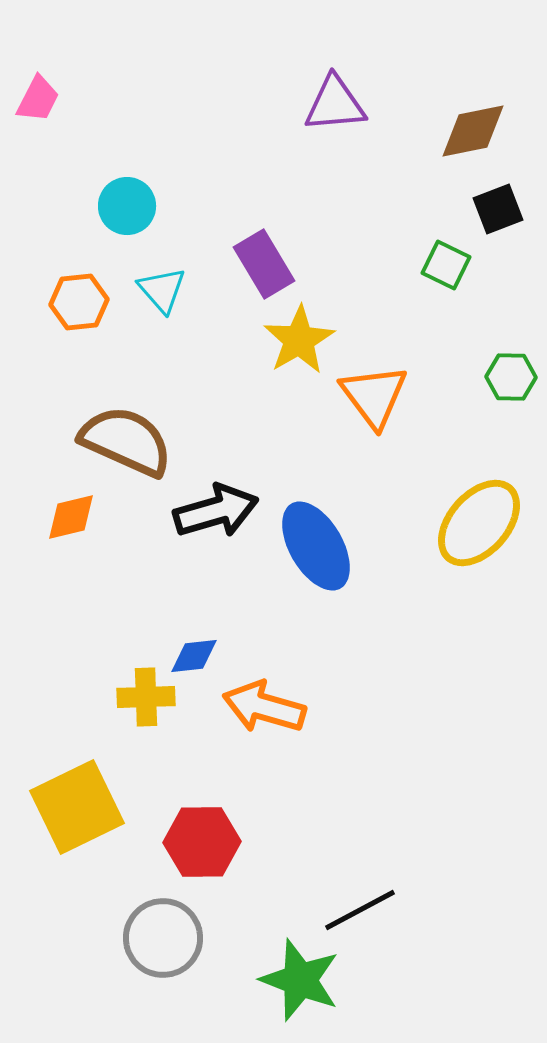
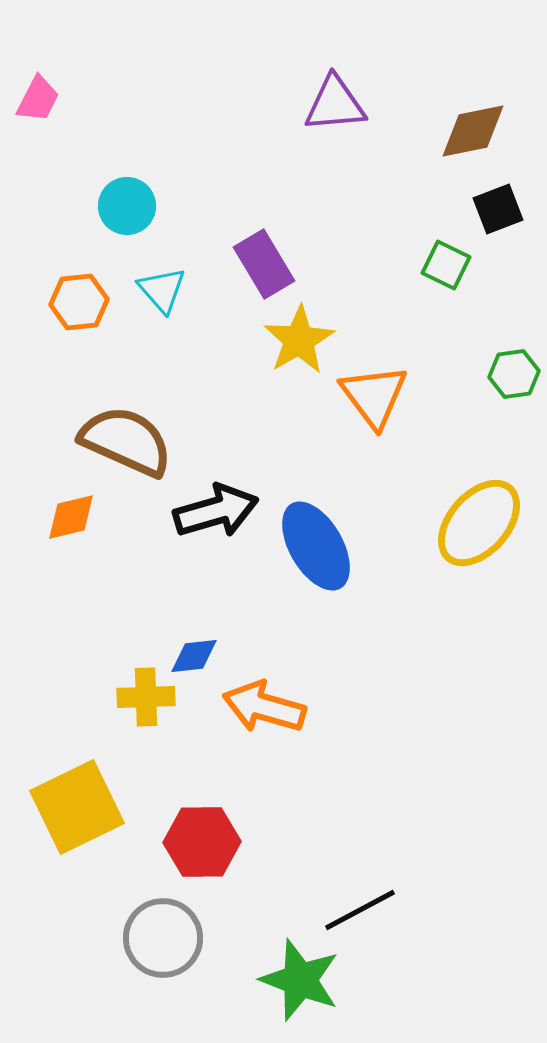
green hexagon: moved 3 px right, 3 px up; rotated 9 degrees counterclockwise
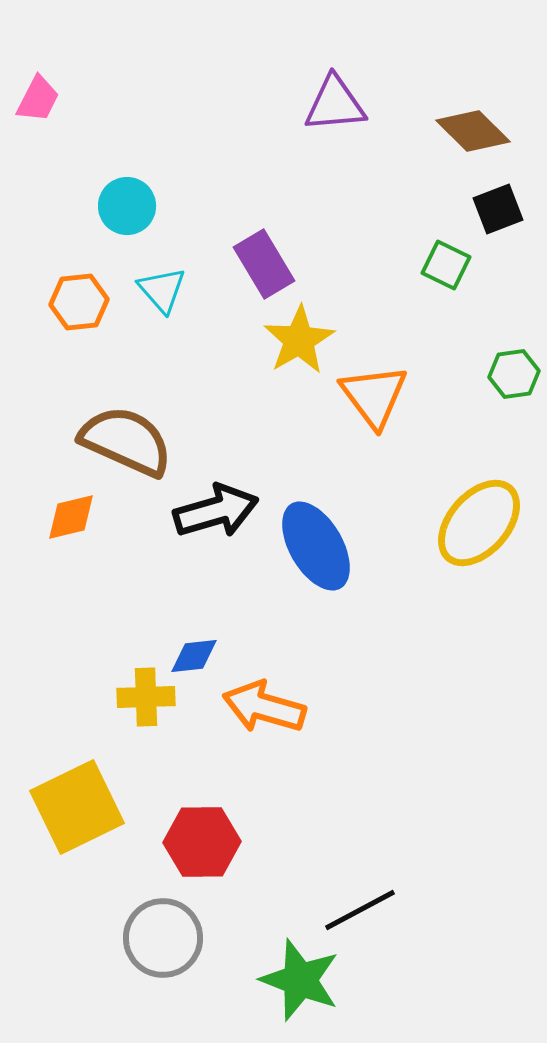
brown diamond: rotated 56 degrees clockwise
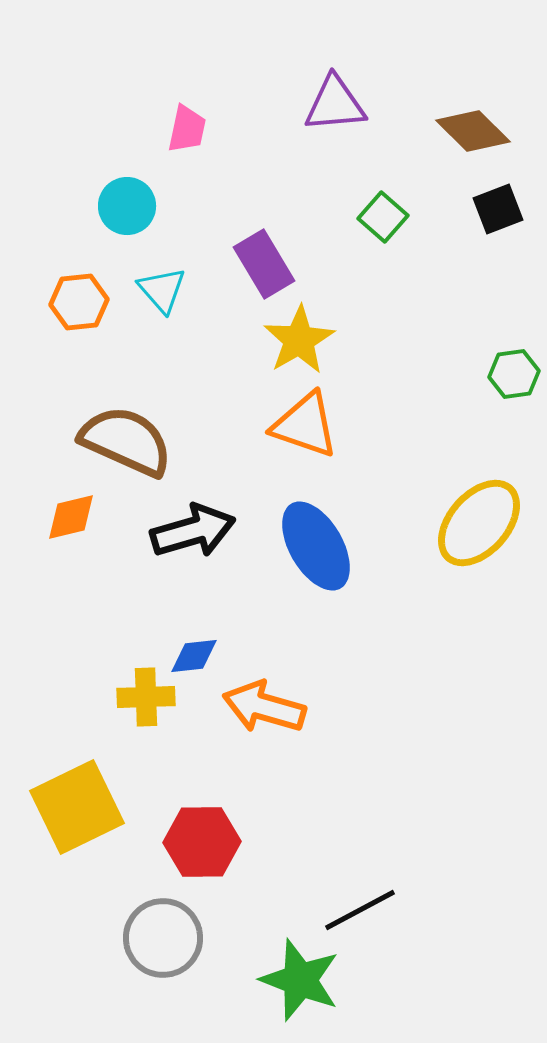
pink trapezoid: moved 149 px right, 30 px down; rotated 15 degrees counterclockwise
green square: moved 63 px left, 48 px up; rotated 15 degrees clockwise
orange triangle: moved 69 px left, 29 px down; rotated 34 degrees counterclockwise
black arrow: moved 23 px left, 20 px down
